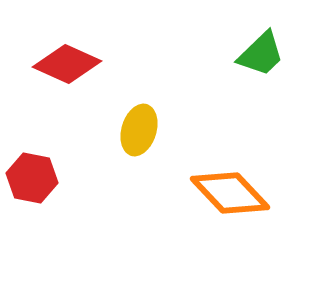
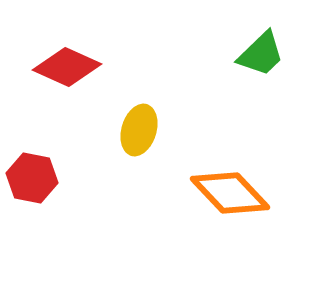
red diamond: moved 3 px down
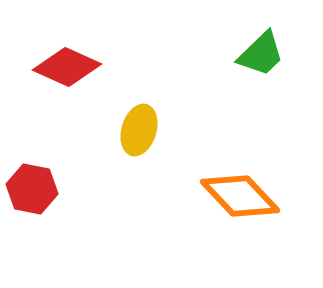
red hexagon: moved 11 px down
orange diamond: moved 10 px right, 3 px down
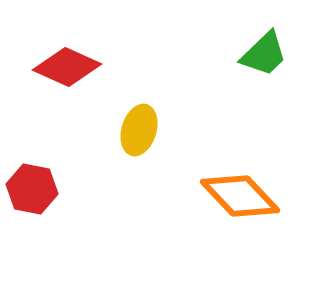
green trapezoid: moved 3 px right
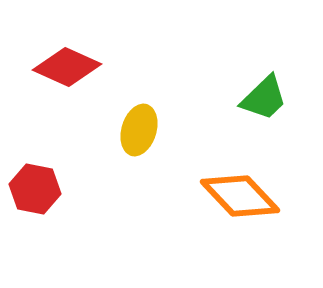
green trapezoid: moved 44 px down
red hexagon: moved 3 px right
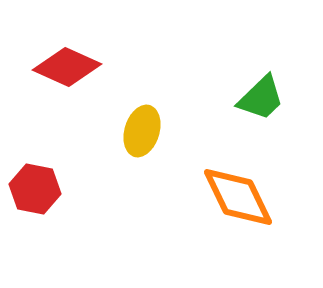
green trapezoid: moved 3 px left
yellow ellipse: moved 3 px right, 1 px down
orange diamond: moved 2 px left, 1 px down; rotated 18 degrees clockwise
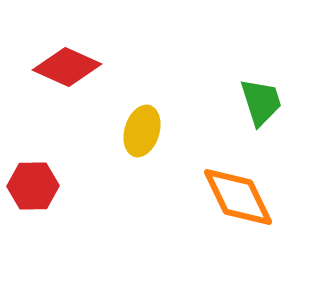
green trapezoid: moved 4 px down; rotated 64 degrees counterclockwise
red hexagon: moved 2 px left, 3 px up; rotated 12 degrees counterclockwise
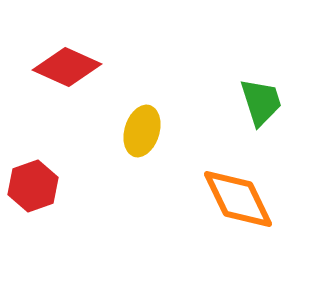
red hexagon: rotated 18 degrees counterclockwise
orange diamond: moved 2 px down
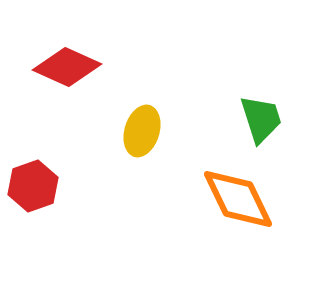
green trapezoid: moved 17 px down
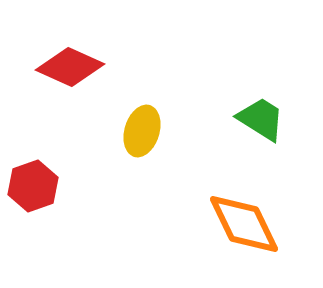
red diamond: moved 3 px right
green trapezoid: rotated 40 degrees counterclockwise
orange diamond: moved 6 px right, 25 px down
